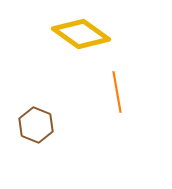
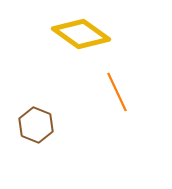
orange line: rotated 15 degrees counterclockwise
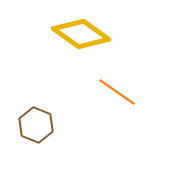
orange line: rotated 30 degrees counterclockwise
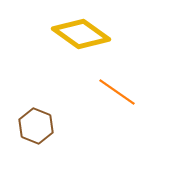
brown hexagon: moved 1 px down
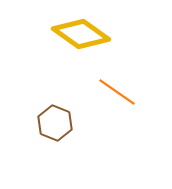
brown hexagon: moved 19 px right, 3 px up
